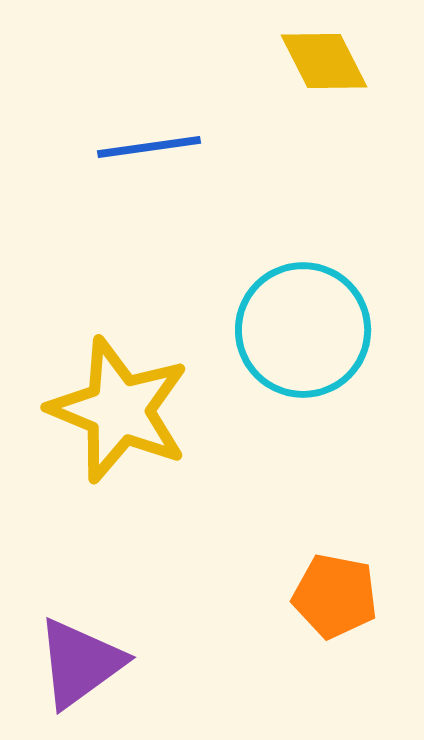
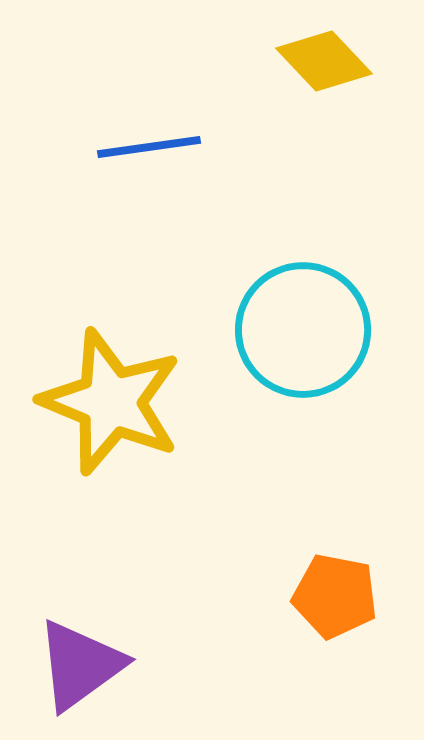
yellow diamond: rotated 16 degrees counterclockwise
yellow star: moved 8 px left, 8 px up
purple triangle: moved 2 px down
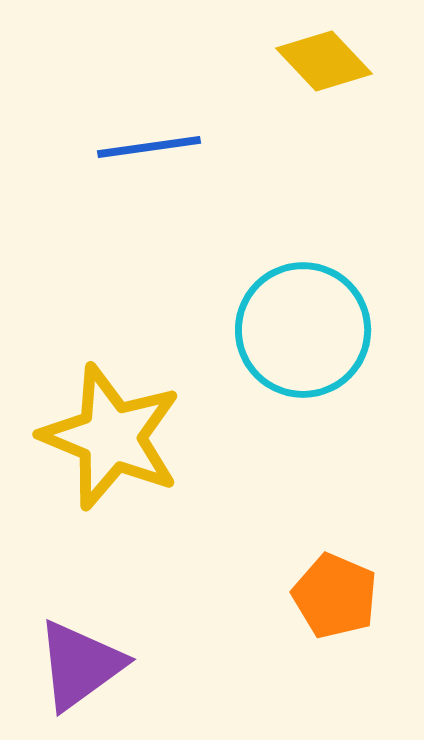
yellow star: moved 35 px down
orange pentagon: rotated 12 degrees clockwise
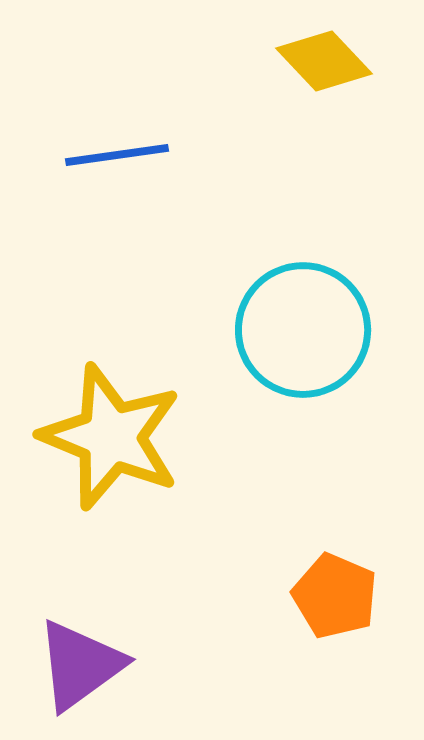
blue line: moved 32 px left, 8 px down
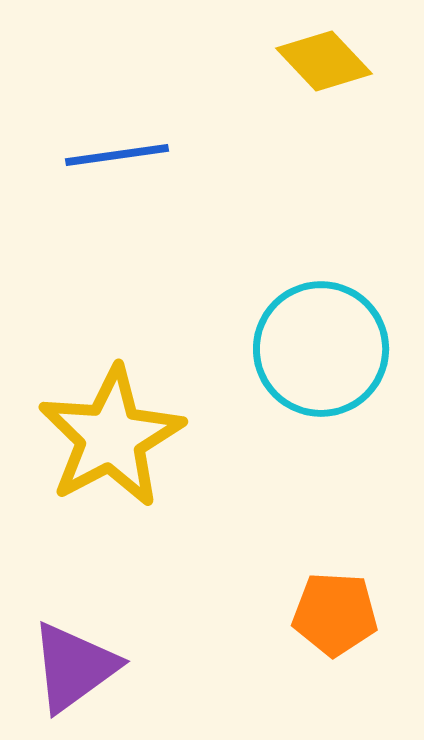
cyan circle: moved 18 px right, 19 px down
yellow star: rotated 22 degrees clockwise
orange pentagon: moved 18 px down; rotated 20 degrees counterclockwise
purple triangle: moved 6 px left, 2 px down
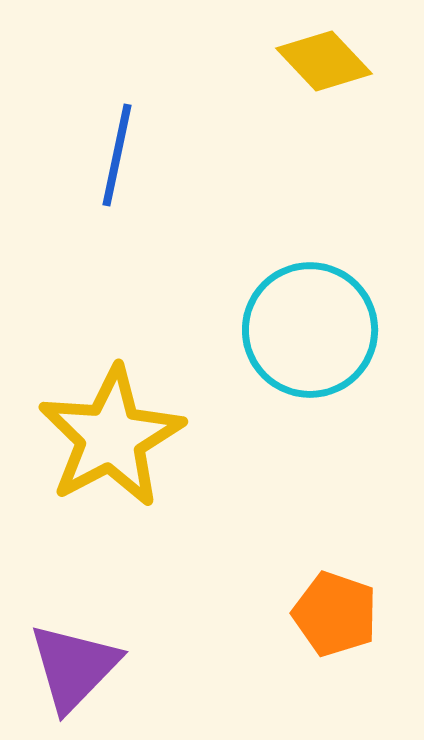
blue line: rotated 70 degrees counterclockwise
cyan circle: moved 11 px left, 19 px up
orange pentagon: rotated 16 degrees clockwise
purple triangle: rotated 10 degrees counterclockwise
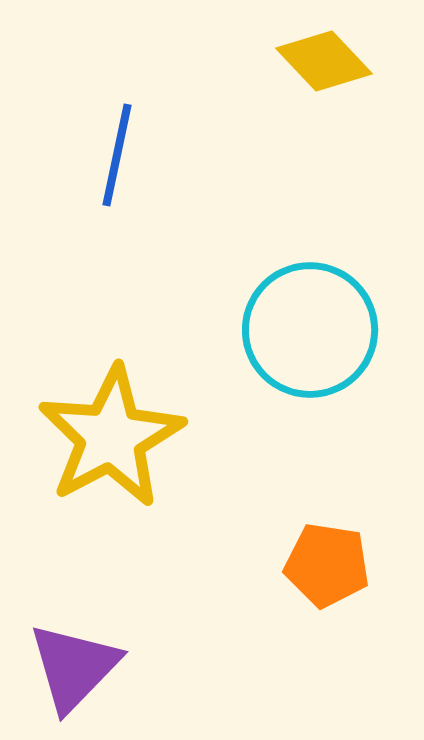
orange pentagon: moved 8 px left, 49 px up; rotated 10 degrees counterclockwise
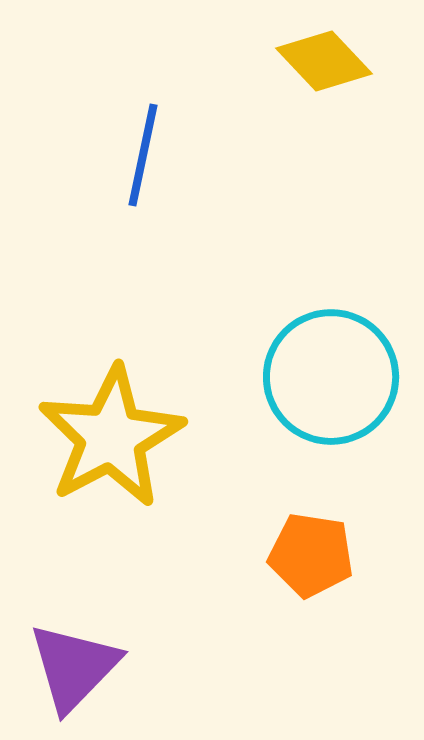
blue line: moved 26 px right
cyan circle: moved 21 px right, 47 px down
orange pentagon: moved 16 px left, 10 px up
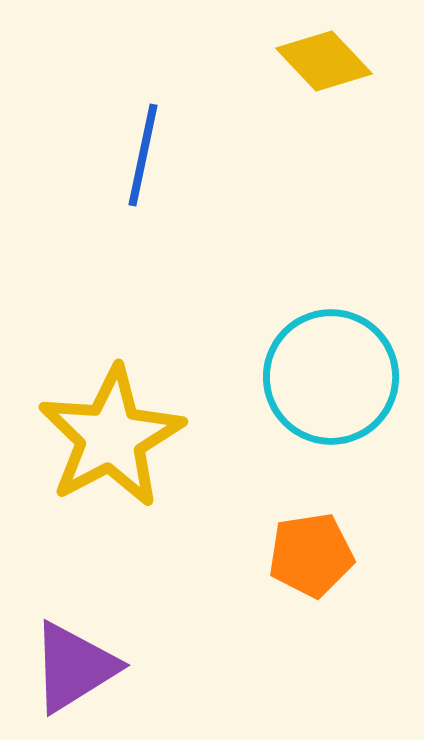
orange pentagon: rotated 18 degrees counterclockwise
purple triangle: rotated 14 degrees clockwise
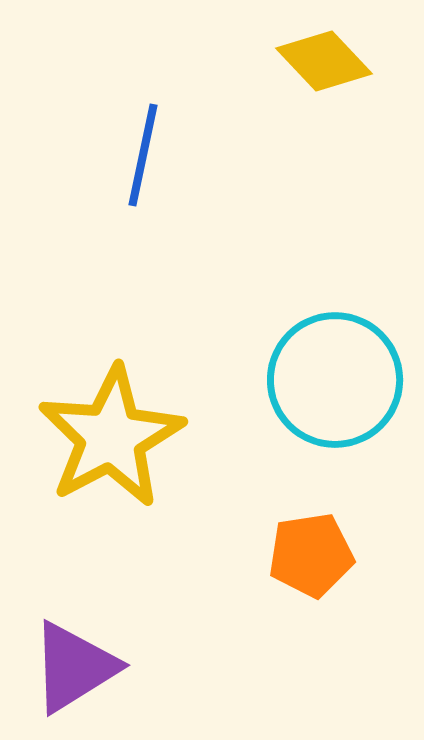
cyan circle: moved 4 px right, 3 px down
